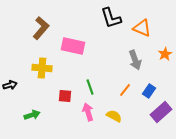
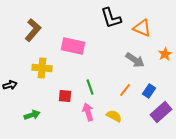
brown L-shape: moved 8 px left, 2 px down
gray arrow: rotated 36 degrees counterclockwise
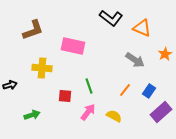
black L-shape: rotated 35 degrees counterclockwise
brown L-shape: rotated 30 degrees clockwise
green line: moved 1 px left, 1 px up
pink arrow: rotated 54 degrees clockwise
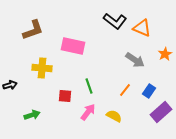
black L-shape: moved 4 px right, 3 px down
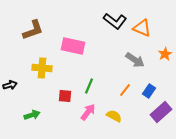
green line: rotated 42 degrees clockwise
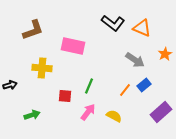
black L-shape: moved 2 px left, 2 px down
blue rectangle: moved 5 px left, 6 px up; rotated 16 degrees clockwise
